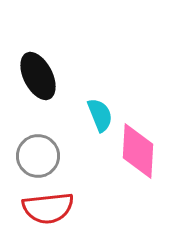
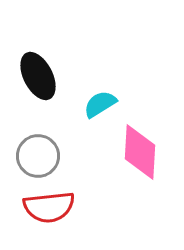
cyan semicircle: moved 11 px up; rotated 100 degrees counterclockwise
pink diamond: moved 2 px right, 1 px down
red semicircle: moved 1 px right, 1 px up
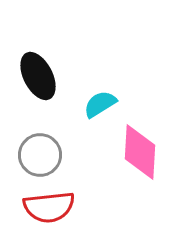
gray circle: moved 2 px right, 1 px up
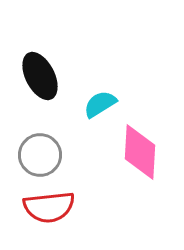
black ellipse: moved 2 px right
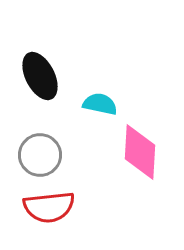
cyan semicircle: rotated 44 degrees clockwise
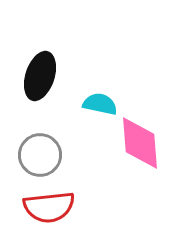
black ellipse: rotated 45 degrees clockwise
pink diamond: moved 9 px up; rotated 8 degrees counterclockwise
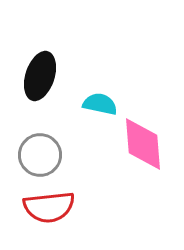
pink diamond: moved 3 px right, 1 px down
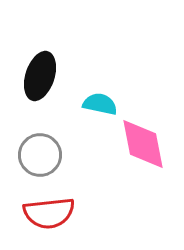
pink diamond: rotated 6 degrees counterclockwise
red semicircle: moved 6 px down
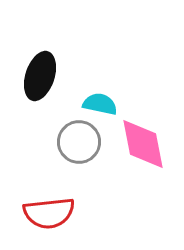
gray circle: moved 39 px right, 13 px up
